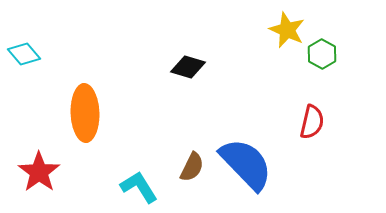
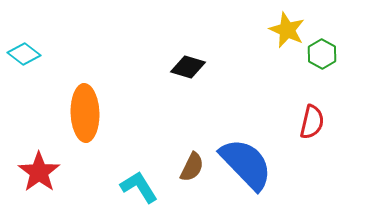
cyan diamond: rotated 12 degrees counterclockwise
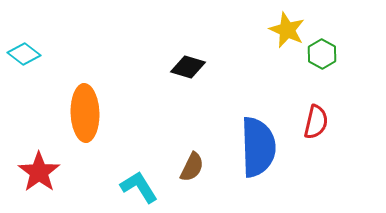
red semicircle: moved 4 px right
blue semicircle: moved 12 px right, 17 px up; rotated 42 degrees clockwise
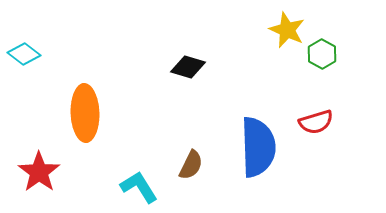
red semicircle: rotated 60 degrees clockwise
brown semicircle: moved 1 px left, 2 px up
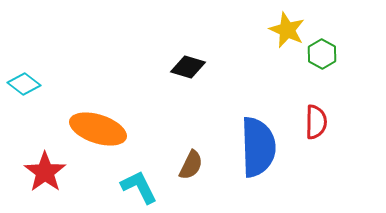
cyan diamond: moved 30 px down
orange ellipse: moved 13 px right, 16 px down; rotated 70 degrees counterclockwise
red semicircle: rotated 72 degrees counterclockwise
red star: moved 6 px right
cyan L-shape: rotated 6 degrees clockwise
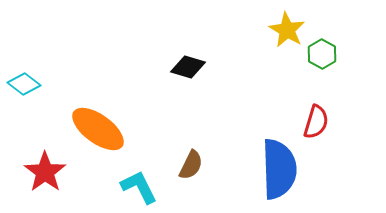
yellow star: rotated 6 degrees clockwise
red semicircle: rotated 16 degrees clockwise
orange ellipse: rotated 18 degrees clockwise
blue semicircle: moved 21 px right, 22 px down
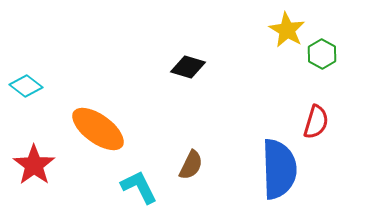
cyan diamond: moved 2 px right, 2 px down
red star: moved 11 px left, 7 px up
